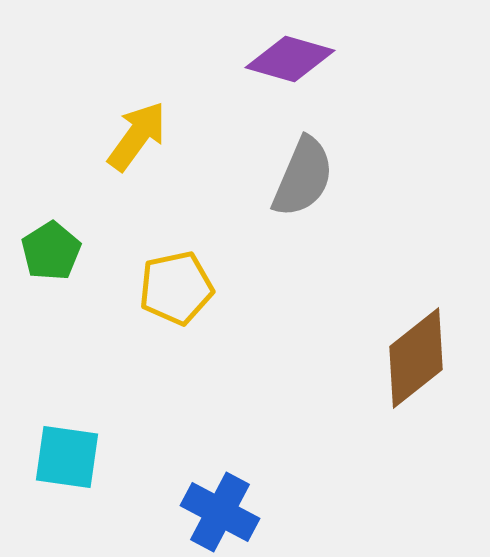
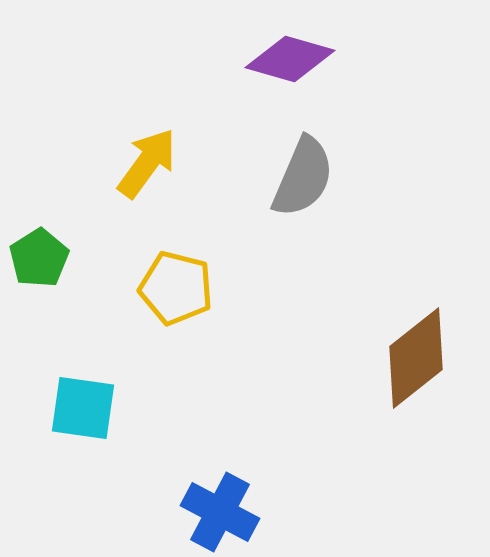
yellow arrow: moved 10 px right, 27 px down
green pentagon: moved 12 px left, 7 px down
yellow pentagon: rotated 26 degrees clockwise
cyan square: moved 16 px right, 49 px up
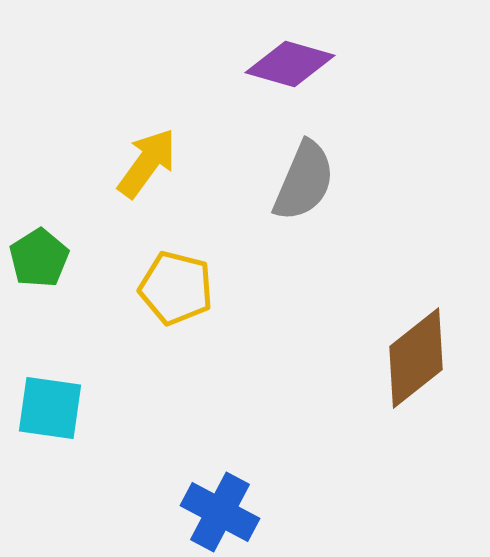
purple diamond: moved 5 px down
gray semicircle: moved 1 px right, 4 px down
cyan square: moved 33 px left
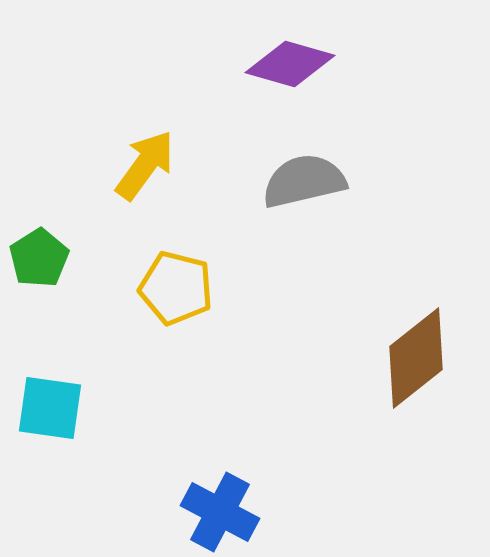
yellow arrow: moved 2 px left, 2 px down
gray semicircle: rotated 126 degrees counterclockwise
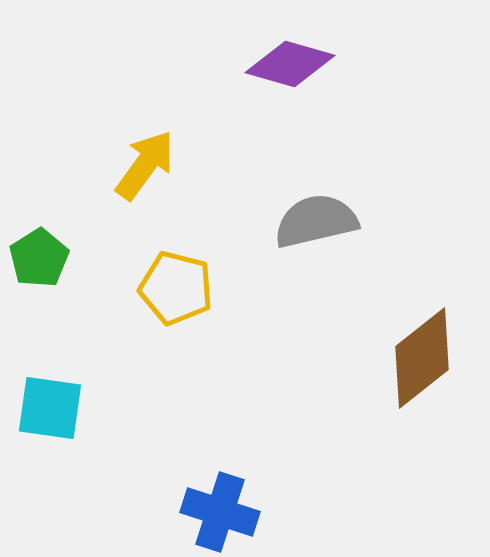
gray semicircle: moved 12 px right, 40 px down
brown diamond: moved 6 px right
blue cross: rotated 10 degrees counterclockwise
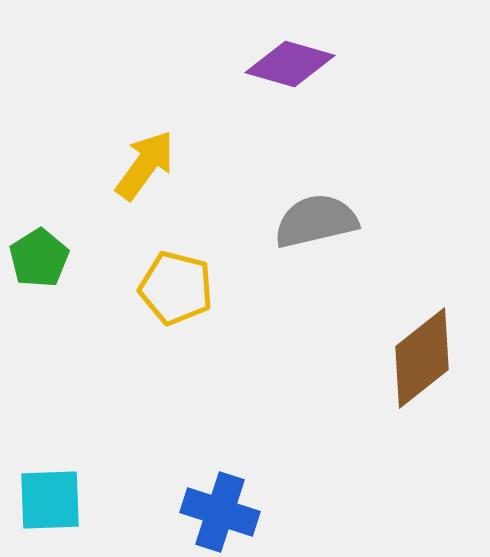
cyan square: moved 92 px down; rotated 10 degrees counterclockwise
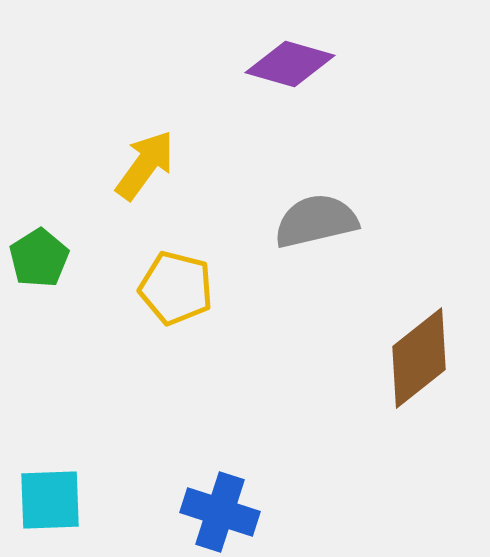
brown diamond: moved 3 px left
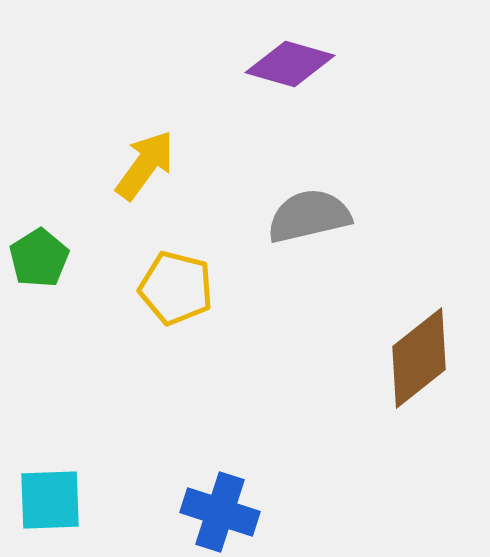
gray semicircle: moved 7 px left, 5 px up
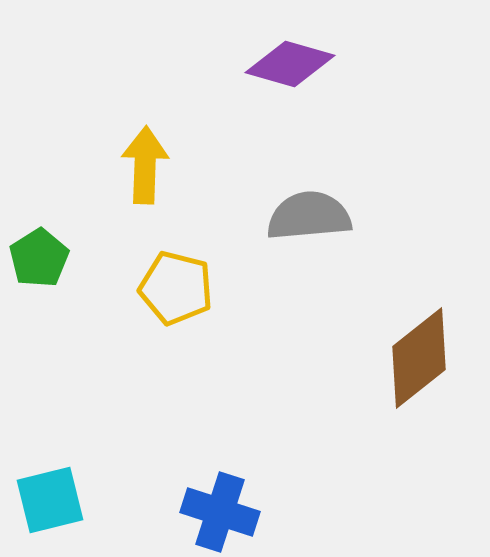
yellow arrow: rotated 34 degrees counterclockwise
gray semicircle: rotated 8 degrees clockwise
cyan square: rotated 12 degrees counterclockwise
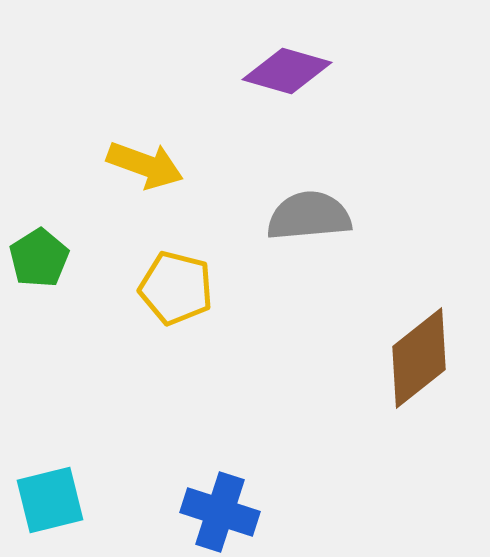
purple diamond: moved 3 px left, 7 px down
yellow arrow: rotated 108 degrees clockwise
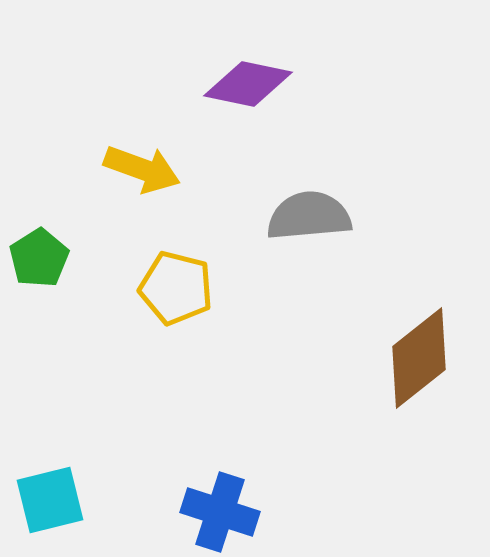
purple diamond: moved 39 px left, 13 px down; rotated 4 degrees counterclockwise
yellow arrow: moved 3 px left, 4 px down
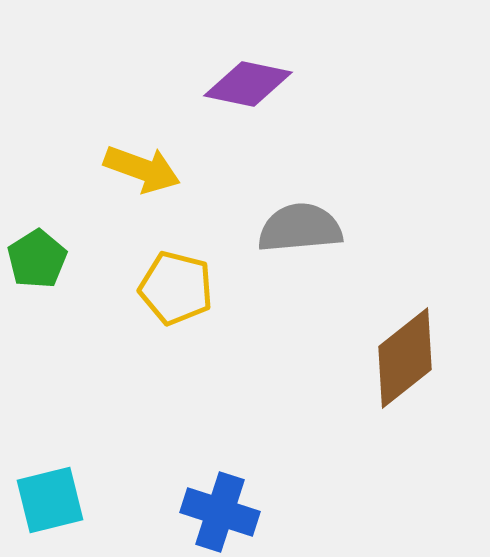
gray semicircle: moved 9 px left, 12 px down
green pentagon: moved 2 px left, 1 px down
brown diamond: moved 14 px left
